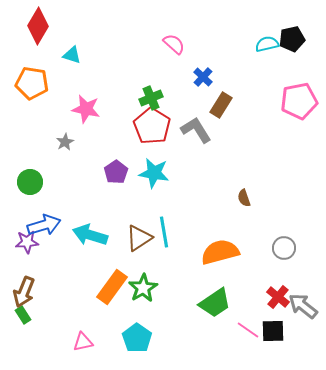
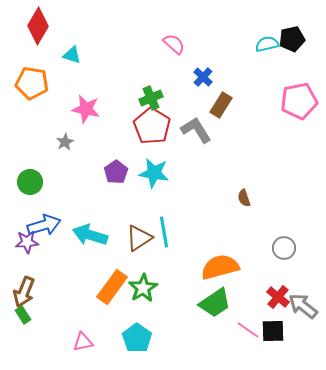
orange semicircle: moved 15 px down
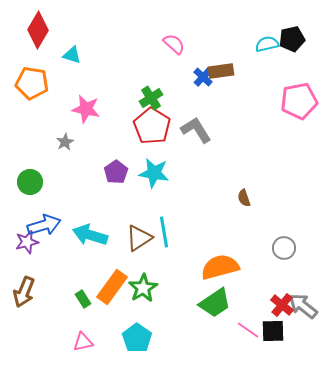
red diamond: moved 4 px down
green cross: rotated 10 degrees counterclockwise
brown rectangle: moved 34 px up; rotated 50 degrees clockwise
purple star: rotated 10 degrees counterclockwise
red cross: moved 4 px right, 8 px down
green rectangle: moved 60 px right, 16 px up
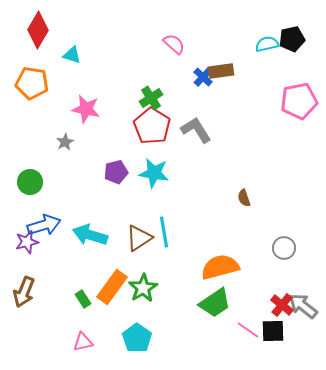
purple pentagon: rotated 20 degrees clockwise
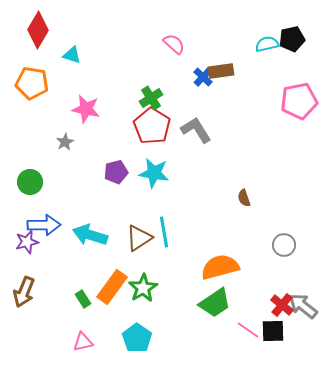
blue arrow: rotated 16 degrees clockwise
gray circle: moved 3 px up
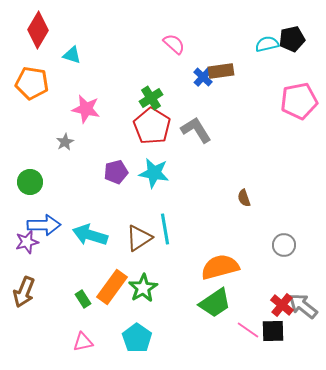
cyan line: moved 1 px right, 3 px up
